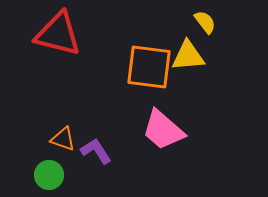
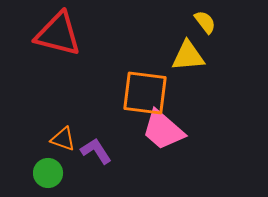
orange square: moved 4 px left, 26 px down
green circle: moved 1 px left, 2 px up
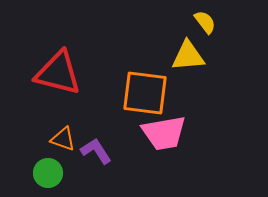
red triangle: moved 39 px down
pink trapezoid: moved 1 px right, 3 px down; rotated 51 degrees counterclockwise
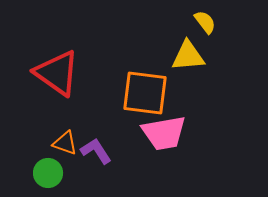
red triangle: moved 1 px left; rotated 21 degrees clockwise
orange triangle: moved 2 px right, 4 px down
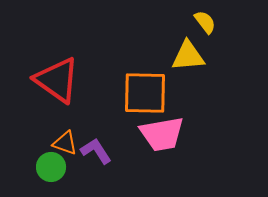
red triangle: moved 7 px down
orange square: rotated 6 degrees counterclockwise
pink trapezoid: moved 2 px left, 1 px down
green circle: moved 3 px right, 6 px up
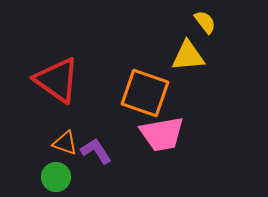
orange square: rotated 18 degrees clockwise
green circle: moved 5 px right, 10 px down
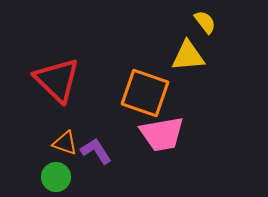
red triangle: rotated 9 degrees clockwise
